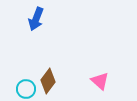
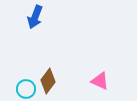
blue arrow: moved 1 px left, 2 px up
pink triangle: rotated 18 degrees counterclockwise
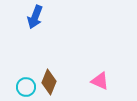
brown diamond: moved 1 px right, 1 px down; rotated 15 degrees counterclockwise
cyan circle: moved 2 px up
